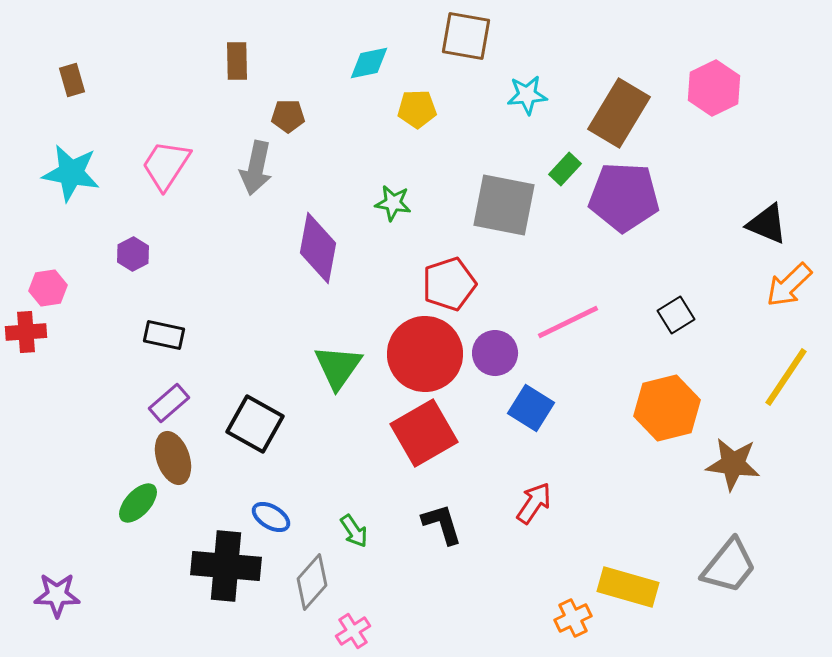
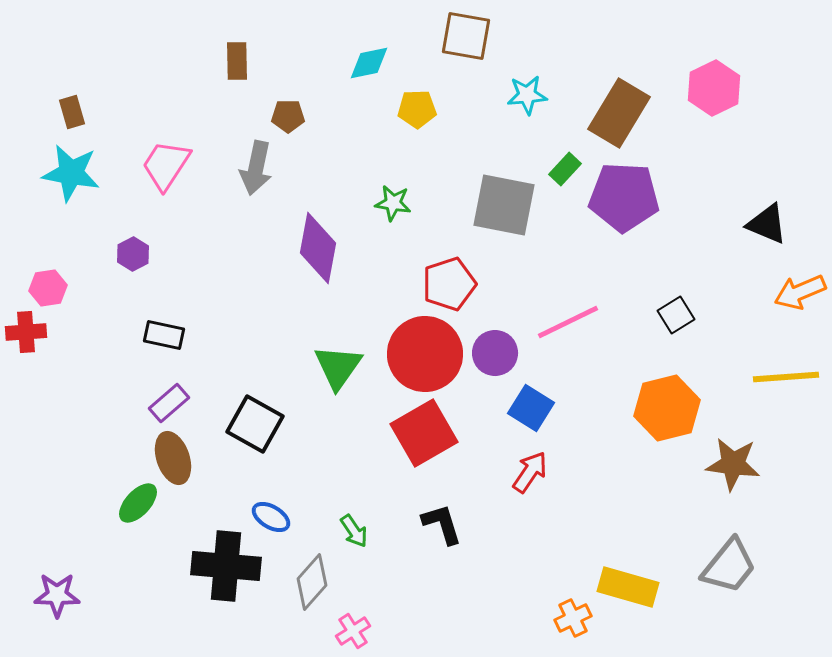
brown rectangle at (72, 80): moved 32 px down
orange arrow at (789, 285): moved 11 px right, 7 px down; rotated 21 degrees clockwise
yellow line at (786, 377): rotated 52 degrees clockwise
red arrow at (534, 503): moved 4 px left, 31 px up
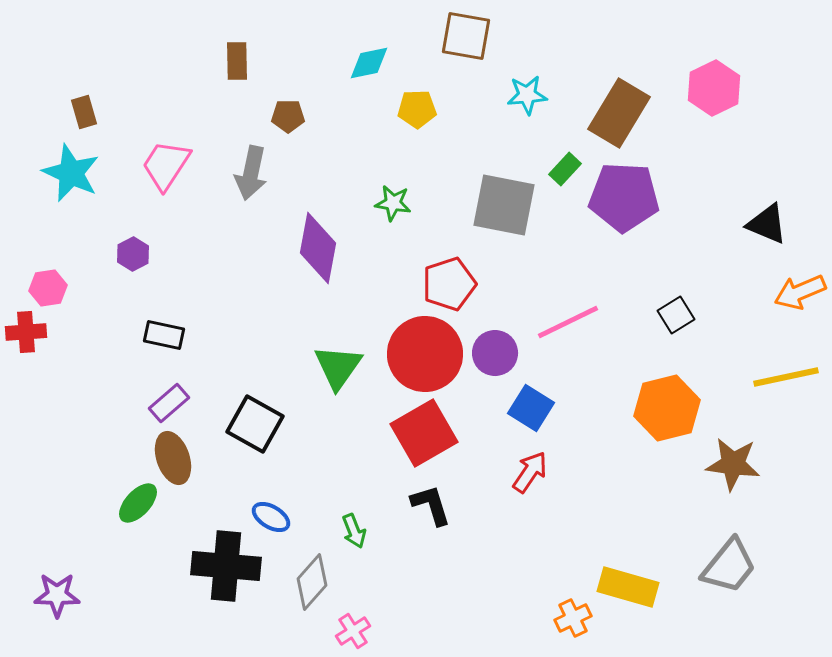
brown rectangle at (72, 112): moved 12 px right
gray arrow at (256, 168): moved 5 px left, 5 px down
cyan star at (71, 173): rotated 14 degrees clockwise
yellow line at (786, 377): rotated 8 degrees counterclockwise
black L-shape at (442, 524): moved 11 px left, 19 px up
green arrow at (354, 531): rotated 12 degrees clockwise
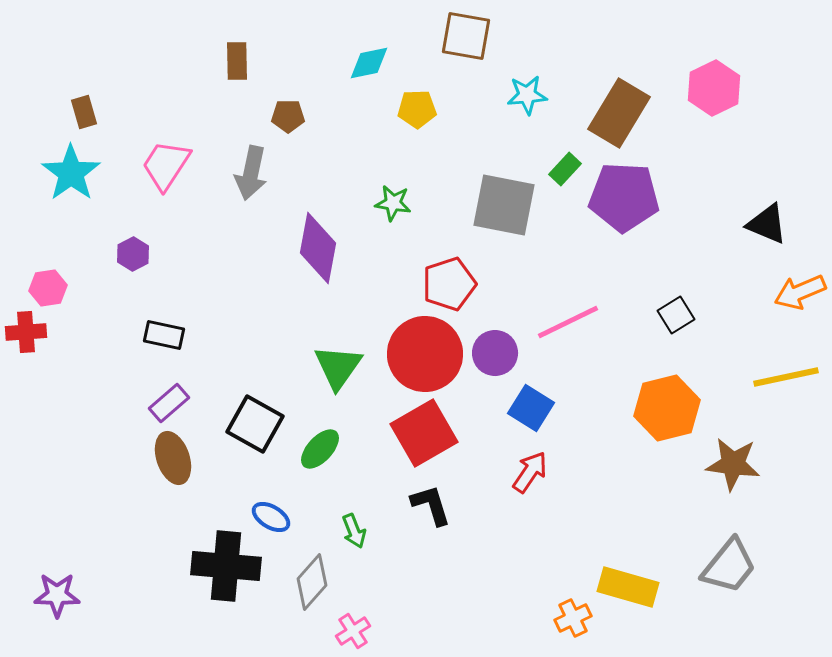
cyan star at (71, 173): rotated 12 degrees clockwise
green ellipse at (138, 503): moved 182 px right, 54 px up
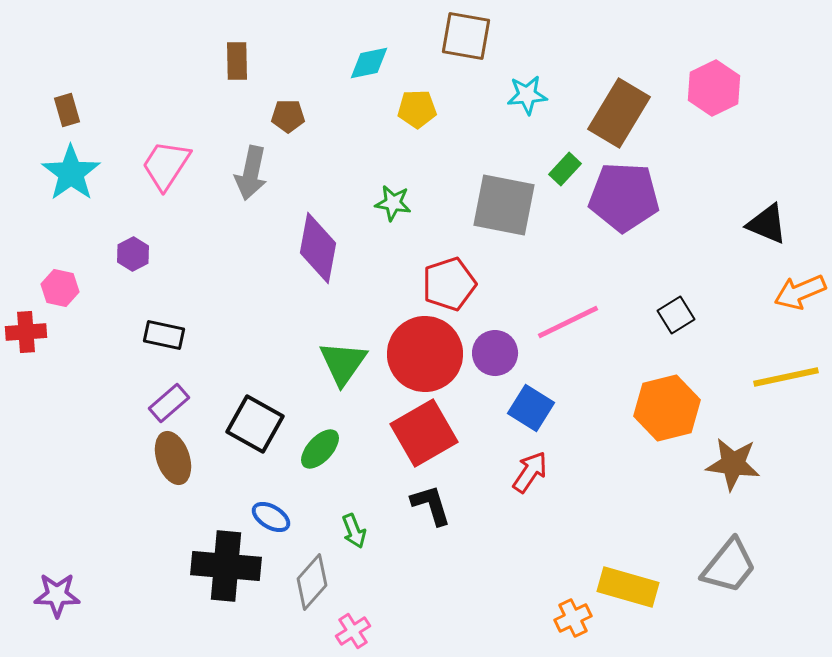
brown rectangle at (84, 112): moved 17 px left, 2 px up
pink hexagon at (48, 288): moved 12 px right; rotated 21 degrees clockwise
green triangle at (338, 367): moved 5 px right, 4 px up
